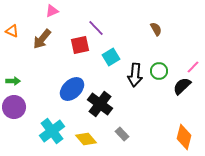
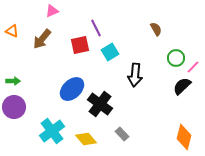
purple line: rotated 18 degrees clockwise
cyan square: moved 1 px left, 5 px up
green circle: moved 17 px right, 13 px up
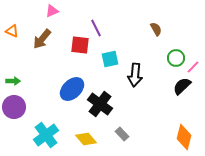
red square: rotated 18 degrees clockwise
cyan square: moved 7 px down; rotated 18 degrees clockwise
cyan cross: moved 6 px left, 4 px down
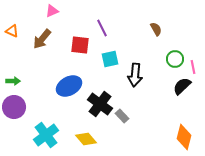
purple line: moved 6 px right
green circle: moved 1 px left, 1 px down
pink line: rotated 56 degrees counterclockwise
blue ellipse: moved 3 px left, 3 px up; rotated 15 degrees clockwise
gray rectangle: moved 18 px up
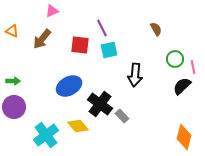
cyan square: moved 1 px left, 9 px up
yellow diamond: moved 8 px left, 13 px up
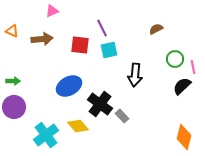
brown semicircle: rotated 88 degrees counterclockwise
brown arrow: rotated 135 degrees counterclockwise
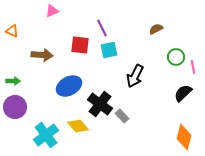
brown arrow: moved 16 px down; rotated 10 degrees clockwise
green circle: moved 1 px right, 2 px up
black arrow: moved 1 px down; rotated 20 degrees clockwise
black semicircle: moved 1 px right, 7 px down
purple circle: moved 1 px right
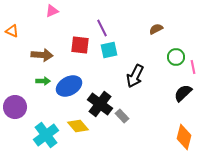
green arrow: moved 30 px right
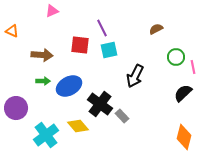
purple circle: moved 1 px right, 1 px down
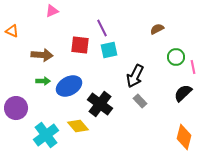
brown semicircle: moved 1 px right
gray rectangle: moved 18 px right, 15 px up
